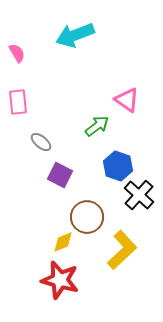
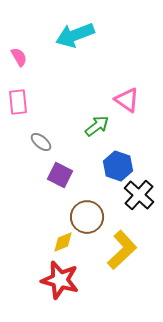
pink semicircle: moved 2 px right, 4 px down
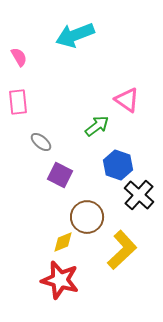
blue hexagon: moved 1 px up
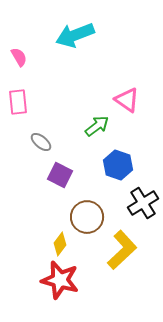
black cross: moved 4 px right, 8 px down; rotated 16 degrees clockwise
yellow diamond: moved 3 px left, 2 px down; rotated 30 degrees counterclockwise
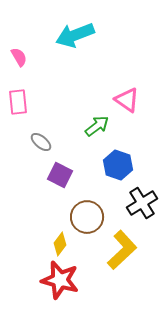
black cross: moved 1 px left
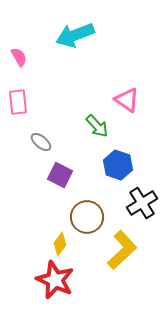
green arrow: rotated 85 degrees clockwise
red star: moved 5 px left; rotated 9 degrees clockwise
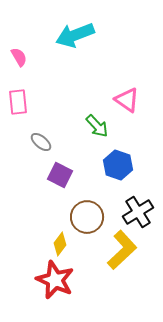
black cross: moved 4 px left, 9 px down
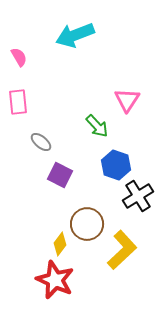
pink triangle: rotated 28 degrees clockwise
blue hexagon: moved 2 px left
black cross: moved 16 px up
brown circle: moved 7 px down
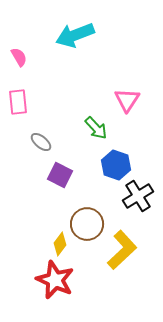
green arrow: moved 1 px left, 2 px down
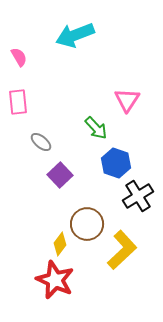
blue hexagon: moved 2 px up
purple square: rotated 20 degrees clockwise
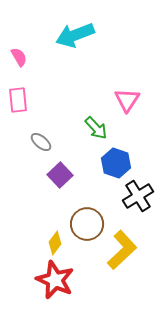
pink rectangle: moved 2 px up
yellow diamond: moved 5 px left, 1 px up
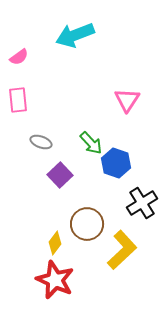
pink semicircle: rotated 84 degrees clockwise
green arrow: moved 5 px left, 15 px down
gray ellipse: rotated 20 degrees counterclockwise
black cross: moved 4 px right, 7 px down
